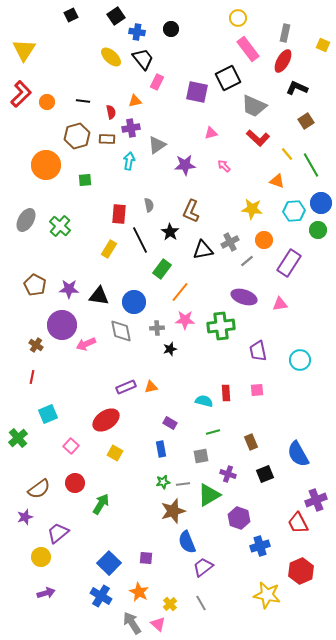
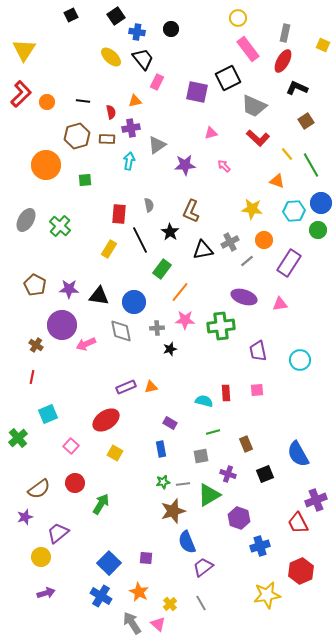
brown rectangle at (251, 442): moved 5 px left, 2 px down
yellow star at (267, 595): rotated 20 degrees counterclockwise
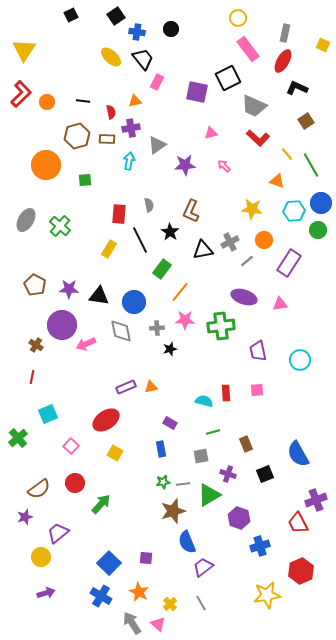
green arrow at (101, 504): rotated 10 degrees clockwise
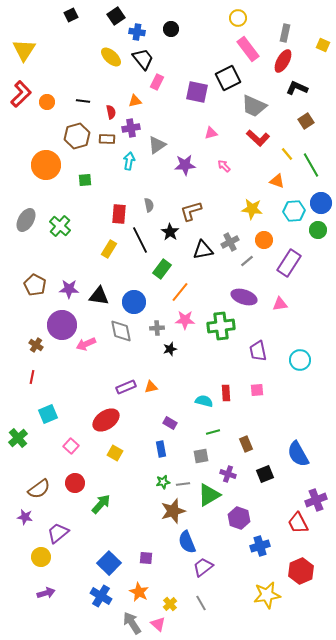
brown L-shape at (191, 211): rotated 50 degrees clockwise
purple star at (25, 517): rotated 28 degrees clockwise
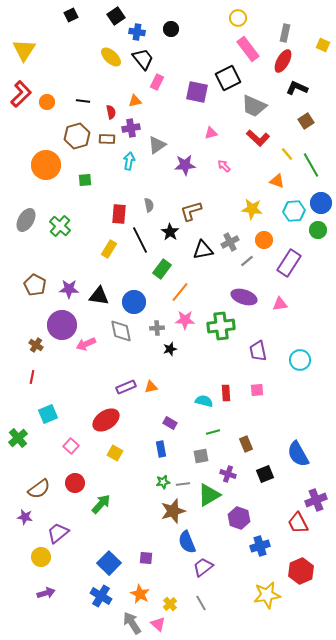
orange star at (139, 592): moved 1 px right, 2 px down
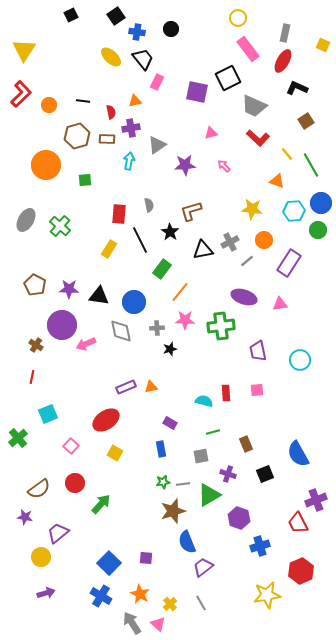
orange circle at (47, 102): moved 2 px right, 3 px down
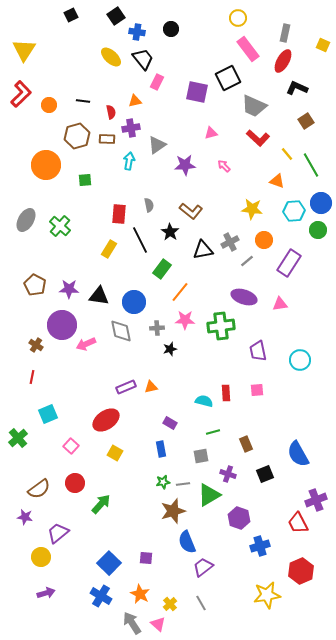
brown L-shape at (191, 211): rotated 125 degrees counterclockwise
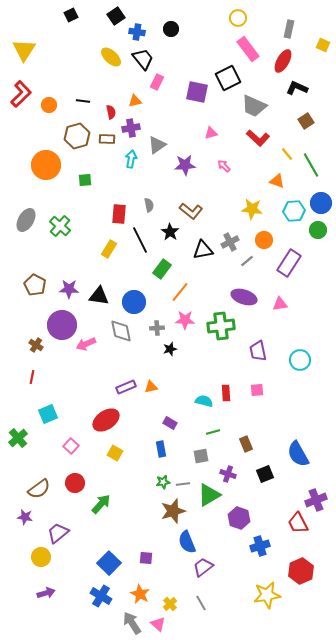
gray rectangle at (285, 33): moved 4 px right, 4 px up
cyan arrow at (129, 161): moved 2 px right, 2 px up
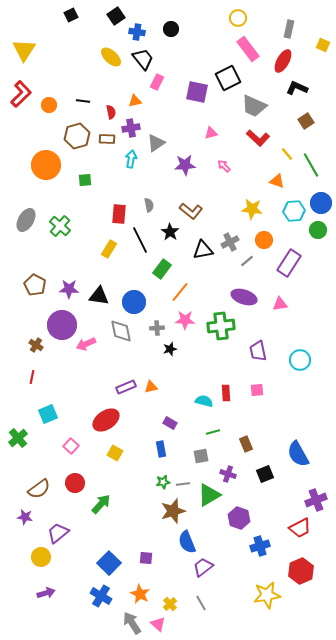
gray triangle at (157, 145): moved 1 px left, 2 px up
red trapezoid at (298, 523): moved 2 px right, 5 px down; rotated 90 degrees counterclockwise
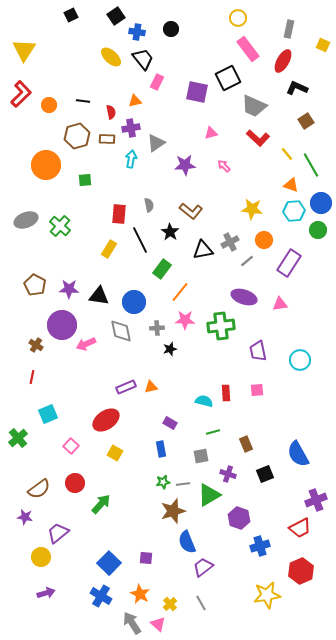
orange triangle at (277, 181): moved 14 px right, 4 px down
gray ellipse at (26, 220): rotated 40 degrees clockwise
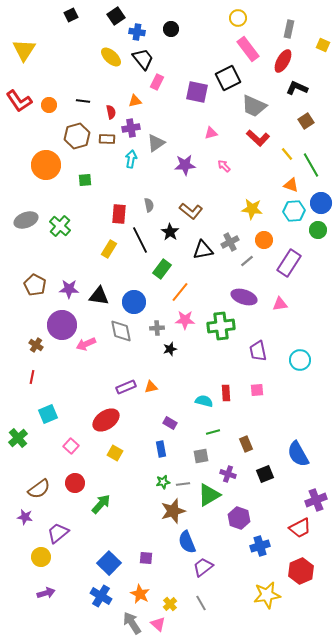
red L-shape at (21, 94): moved 2 px left, 7 px down; rotated 100 degrees clockwise
